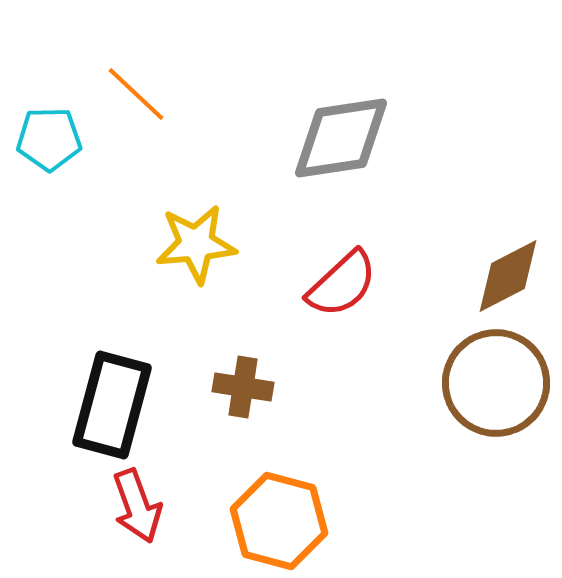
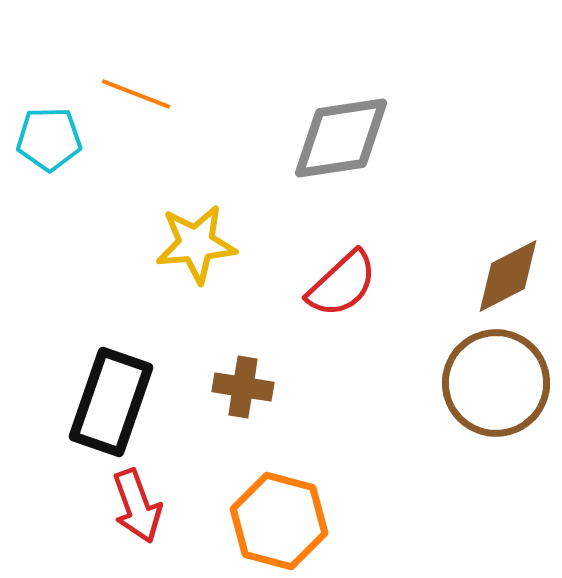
orange line: rotated 22 degrees counterclockwise
black rectangle: moved 1 px left, 3 px up; rotated 4 degrees clockwise
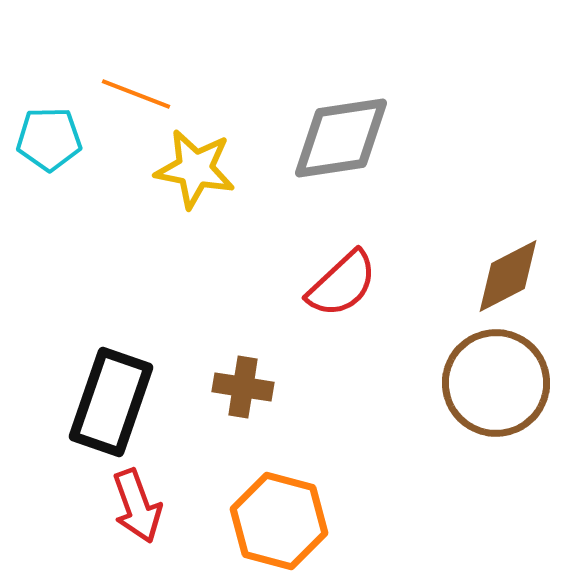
yellow star: moved 1 px left, 75 px up; rotated 16 degrees clockwise
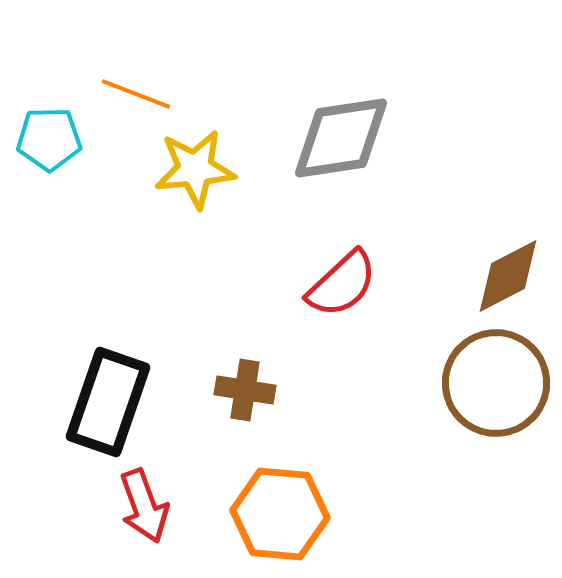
yellow star: rotated 16 degrees counterclockwise
brown cross: moved 2 px right, 3 px down
black rectangle: moved 3 px left
red arrow: moved 7 px right
orange hexagon: moved 1 px right, 7 px up; rotated 10 degrees counterclockwise
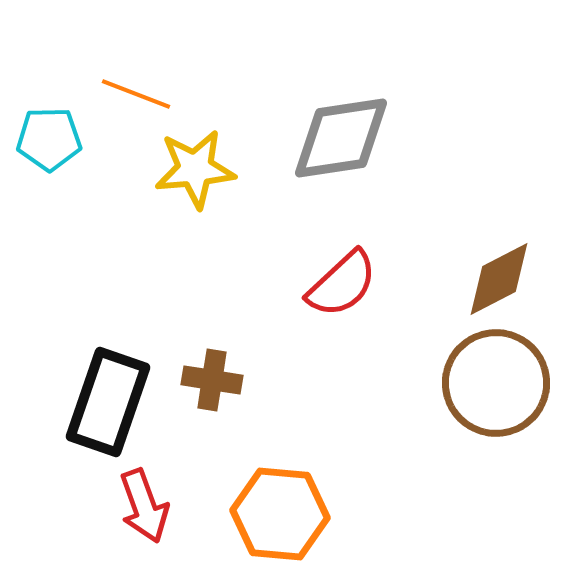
brown diamond: moved 9 px left, 3 px down
brown cross: moved 33 px left, 10 px up
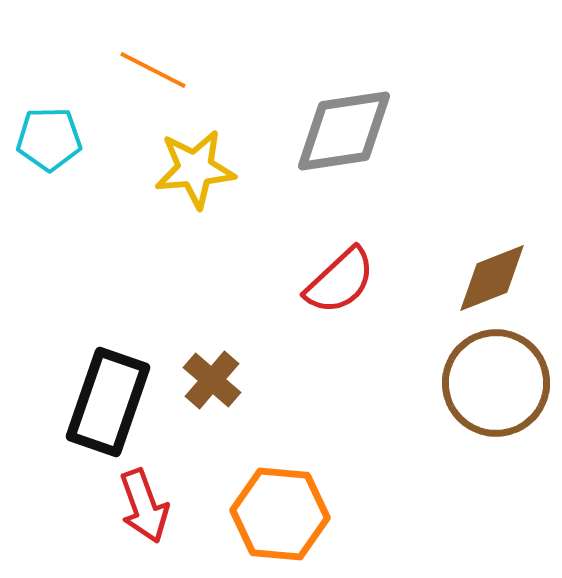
orange line: moved 17 px right, 24 px up; rotated 6 degrees clockwise
gray diamond: moved 3 px right, 7 px up
brown diamond: moved 7 px left, 1 px up; rotated 6 degrees clockwise
red semicircle: moved 2 px left, 3 px up
brown cross: rotated 32 degrees clockwise
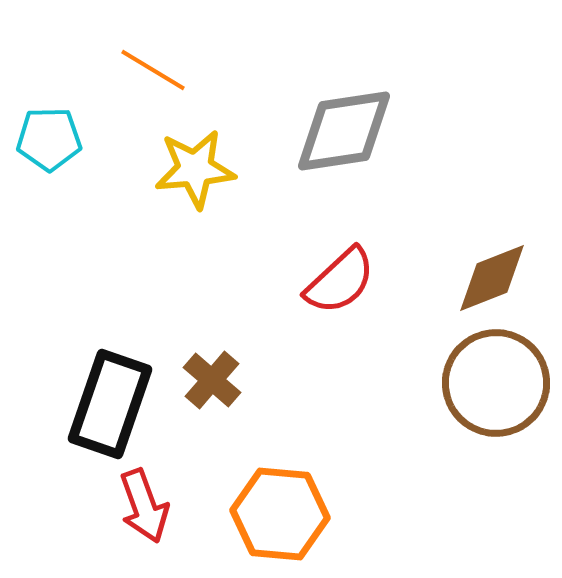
orange line: rotated 4 degrees clockwise
black rectangle: moved 2 px right, 2 px down
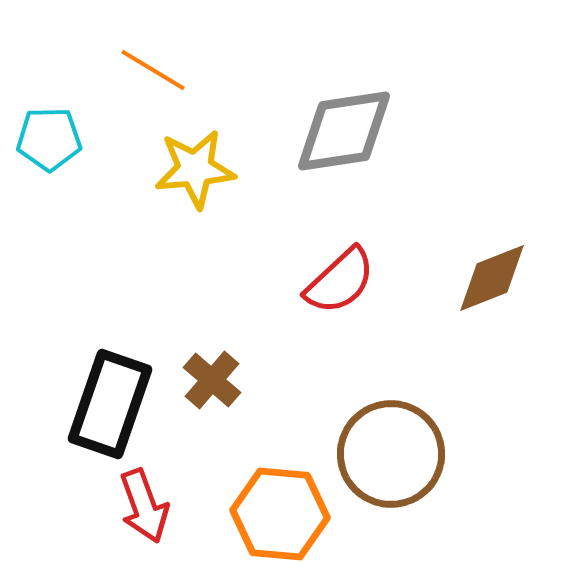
brown circle: moved 105 px left, 71 px down
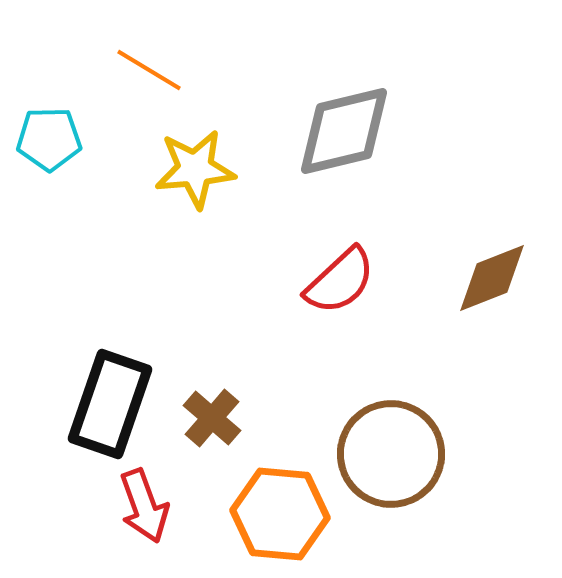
orange line: moved 4 px left
gray diamond: rotated 5 degrees counterclockwise
brown cross: moved 38 px down
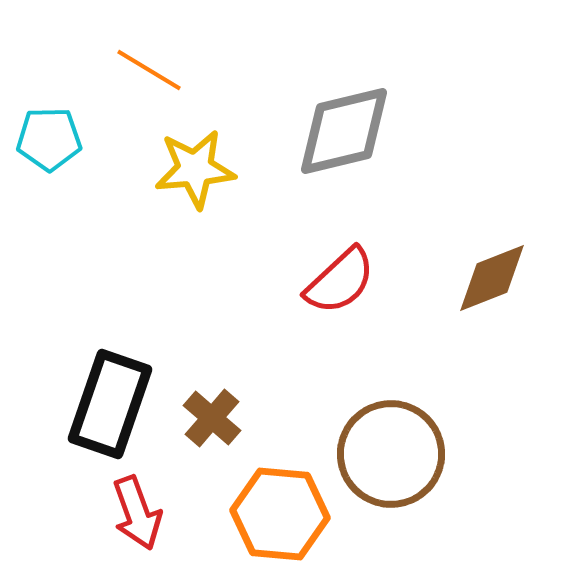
red arrow: moved 7 px left, 7 px down
